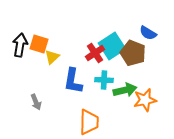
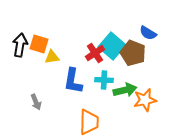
cyan square: rotated 16 degrees counterclockwise
yellow triangle: rotated 35 degrees clockwise
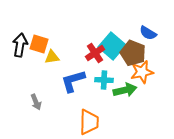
blue L-shape: rotated 64 degrees clockwise
orange star: moved 3 px left, 28 px up
